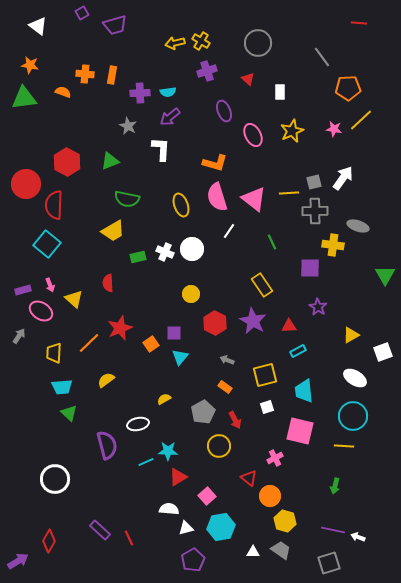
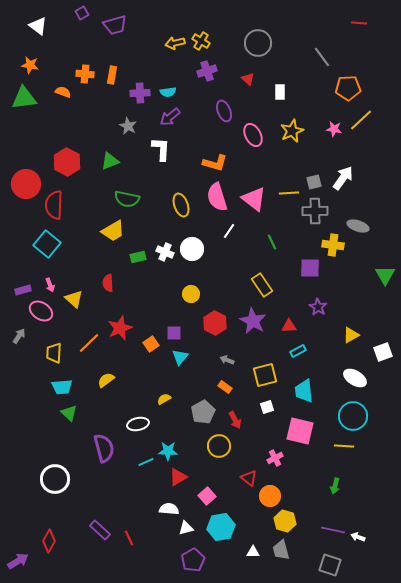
purple semicircle at (107, 445): moved 3 px left, 3 px down
gray trapezoid at (281, 550): rotated 140 degrees counterclockwise
gray square at (329, 563): moved 1 px right, 2 px down; rotated 35 degrees clockwise
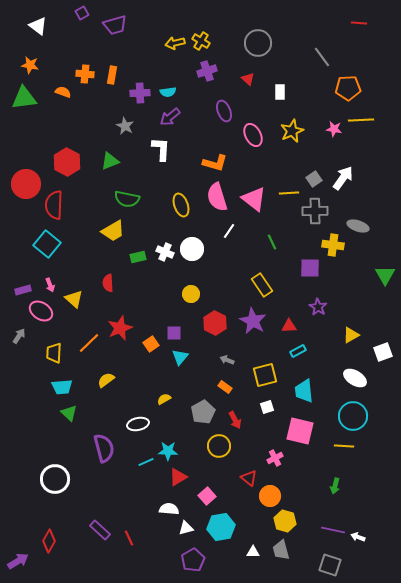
yellow line at (361, 120): rotated 40 degrees clockwise
gray star at (128, 126): moved 3 px left
gray square at (314, 182): moved 3 px up; rotated 21 degrees counterclockwise
